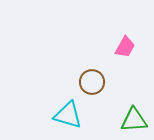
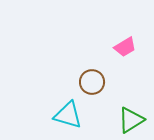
pink trapezoid: rotated 30 degrees clockwise
green triangle: moved 3 px left; rotated 28 degrees counterclockwise
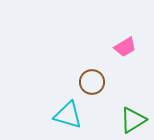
green triangle: moved 2 px right
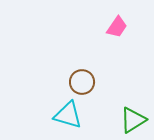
pink trapezoid: moved 8 px left, 20 px up; rotated 25 degrees counterclockwise
brown circle: moved 10 px left
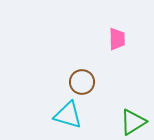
pink trapezoid: moved 12 px down; rotated 35 degrees counterclockwise
green triangle: moved 2 px down
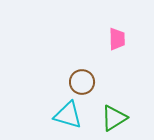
green triangle: moved 19 px left, 4 px up
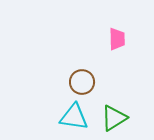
cyan triangle: moved 6 px right, 2 px down; rotated 8 degrees counterclockwise
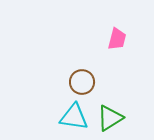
pink trapezoid: rotated 15 degrees clockwise
green triangle: moved 4 px left
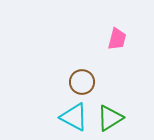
cyan triangle: rotated 20 degrees clockwise
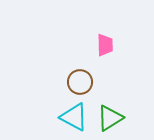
pink trapezoid: moved 12 px left, 6 px down; rotated 15 degrees counterclockwise
brown circle: moved 2 px left
